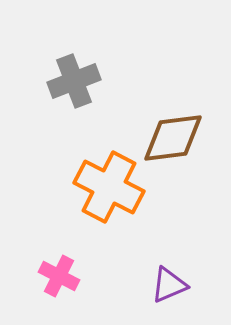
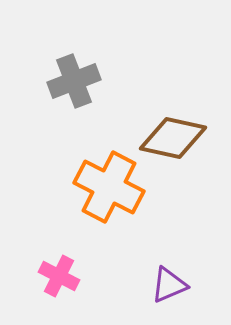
brown diamond: rotated 20 degrees clockwise
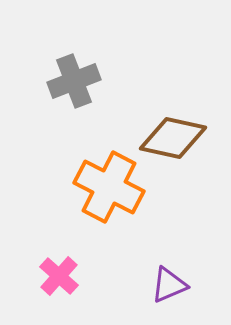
pink cross: rotated 15 degrees clockwise
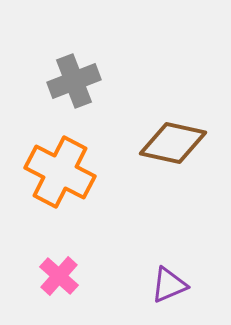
brown diamond: moved 5 px down
orange cross: moved 49 px left, 15 px up
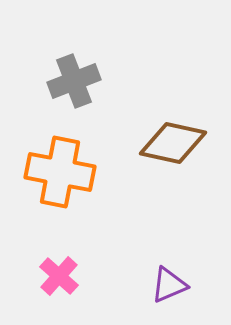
orange cross: rotated 16 degrees counterclockwise
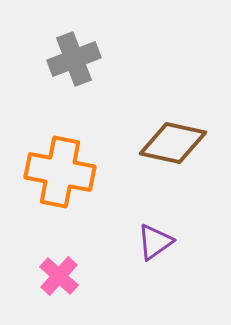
gray cross: moved 22 px up
purple triangle: moved 14 px left, 43 px up; rotated 12 degrees counterclockwise
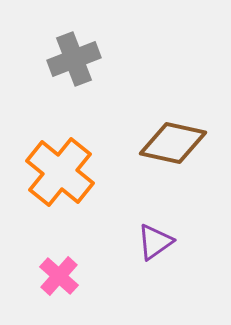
orange cross: rotated 28 degrees clockwise
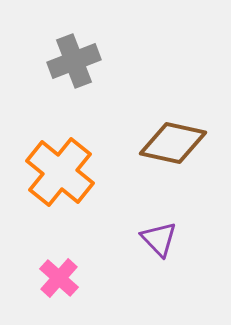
gray cross: moved 2 px down
purple triangle: moved 4 px right, 3 px up; rotated 39 degrees counterclockwise
pink cross: moved 2 px down
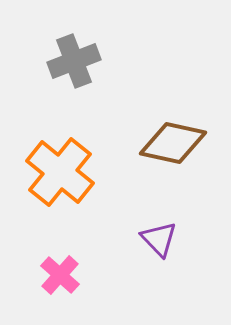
pink cross: moved 1 px right, 3 px up
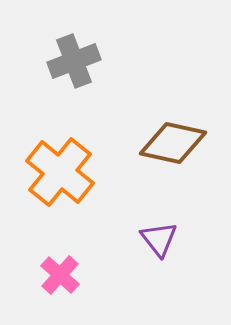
purple triangle: rotated 6 degrees clockwise
